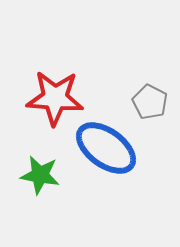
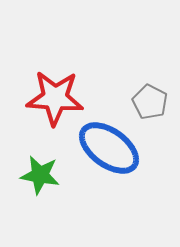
blue ellipse: moved 3 px right
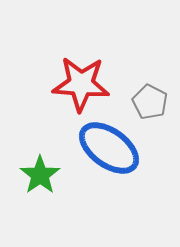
red star: moved 26 px right, 14 px up
green star: rotated 27 degrees clockwise
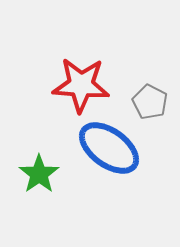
red star: moved 1 px down
green star: moved 1 px left, 1 px up
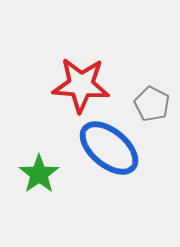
gray pentagon: moved 2 px right, 2 px down
blue ellipse: rotated 4 degrees clockwise
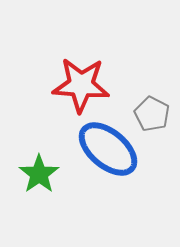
gray pentagon: moved 10 px down
blue ellipse: moved 1 px left, 1 px down
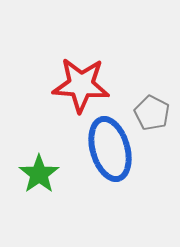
gray pentagon: moved 1 px up
blue ellipse: moved 2 px right; rotated 34 degrees clockwise
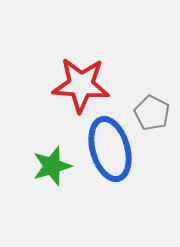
green star: moved 13 px right, 8 px up; rotated 18 degrees clockwise
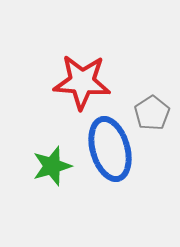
red star: moved 1 px right, 3 px up
gray pentagon: rotated 12 degrees clockwise
